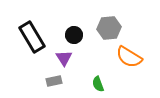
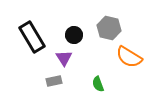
gray hexagon: rotated 20 degrees clockwise
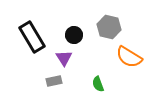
gray hexagon: moved 1 px up
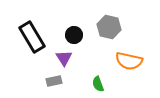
orange semicircle: moved 4 px down; rotated 20 degrees counterclockwise
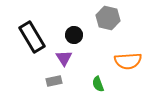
gray hexagon: moved 1 px left, 9 px up
orange semicircle: moved 1 px left; rotated 16 degrees counterclockwise
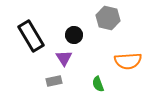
black rectangle: moved 1 px left, 1 px up
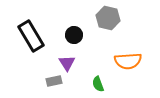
purple triangle: moved 3 px right, 5 px down
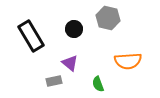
black circle: moved 6 px up
purple triangle: moved 3 px right; rotated 18 degrees counterclockwise
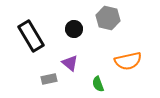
orange semicircle: rotated 8 degrees counterclockwise
gray rectangle: moved 5 px left, 2 px up
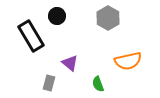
gray hexagon: rotated 15 degrees clockwise
black circle: moved 17 px left, 13 px up
gray rectangle: moved 4 px down; rotated 63 degrees counterclockwise
